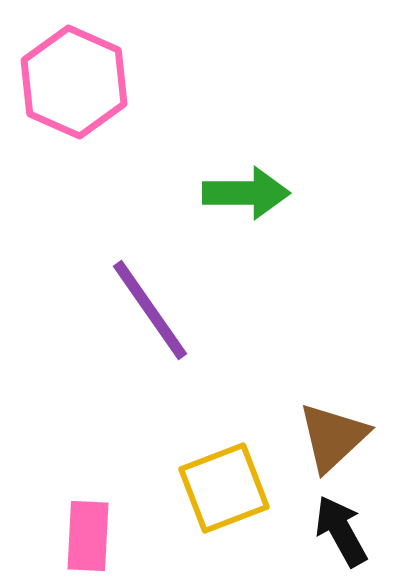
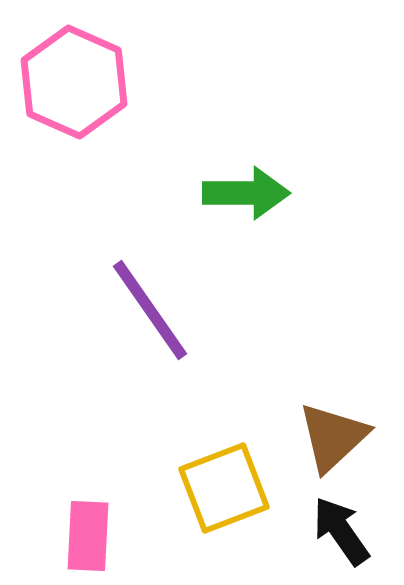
black arrow: rotated 6 degrees counterclockwise
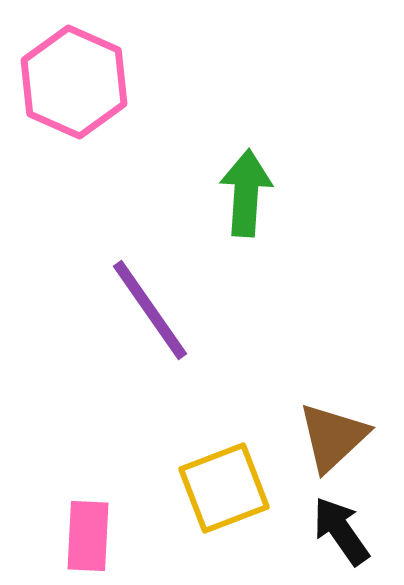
green arrow: rotated 86 degrees counterclockwise
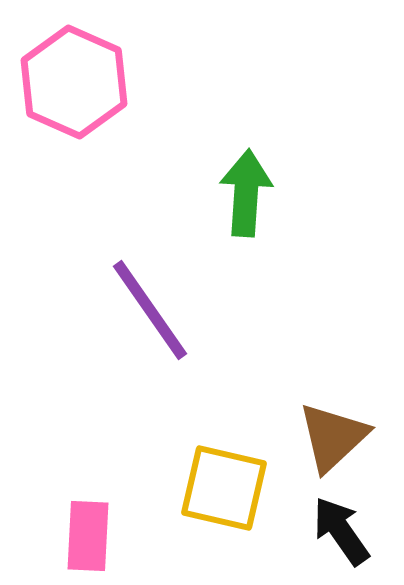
yellow square: rotated 34 degrees clockwise
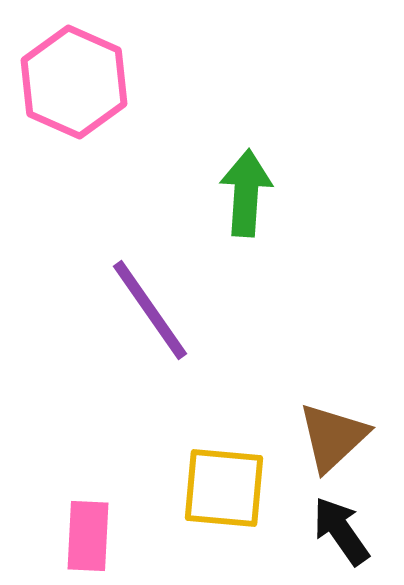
yellow square: rotated 8 degrees counterclockwise
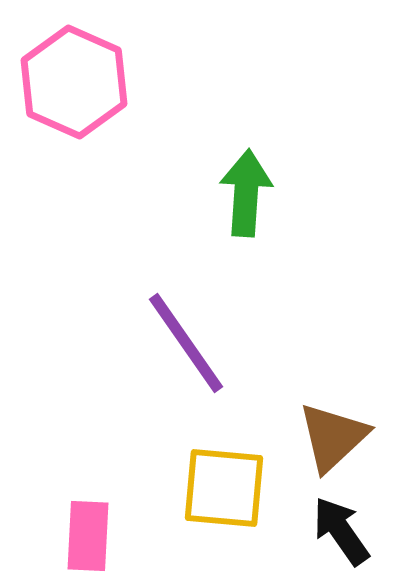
purple line: moved 36 px right, 33 px down
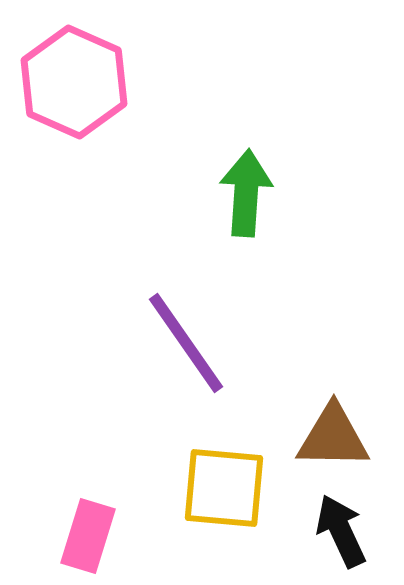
brown triangle: rotated 44 degrees clockwise
black arrow: rotated 10 degrees clockwise
pink rectangle: rotated 14 degrees clockwise
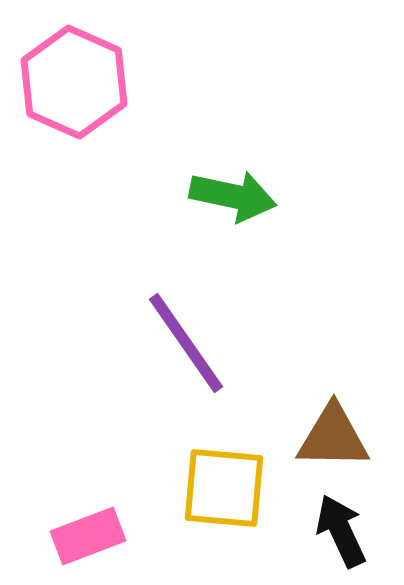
green arrow: moved 13 px left, 3 px down; rotated 98 degrees clockwise
pink rectangle: rotated 52 degrees clockwise
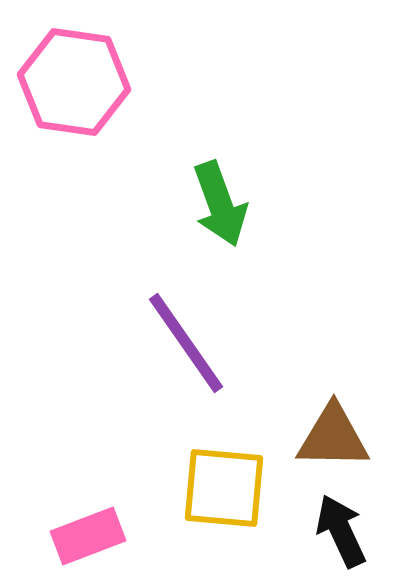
pink hexagon: rotated 16 degrees counterclockwise
green arrow: moved 13 px left, 8 px down; rotated 58 degrees clockwise
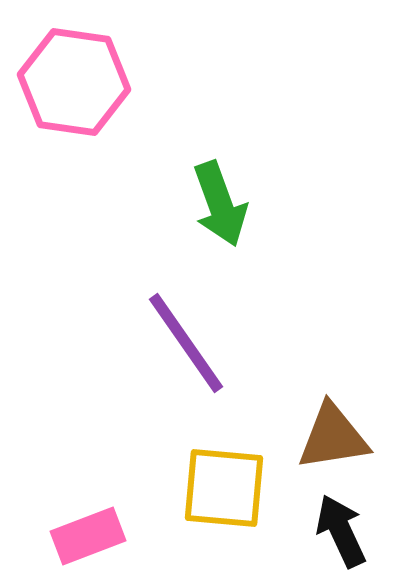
brown triangle: rotated 10 degrees counterclockwise
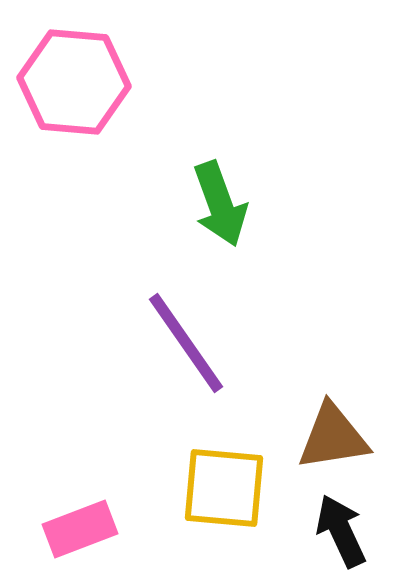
pink hexagon: rotated 3 degrees counterclockwise
pink rectangle: moved 8 px left, 7 px up
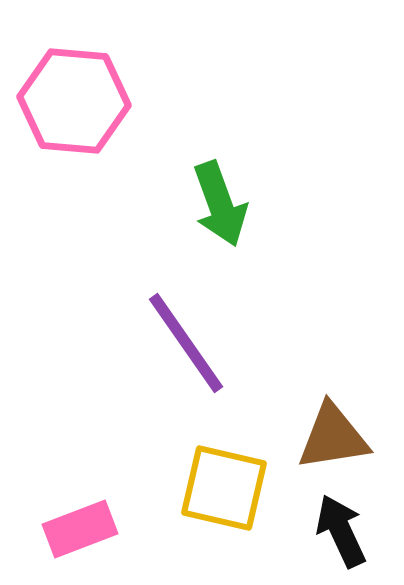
pink hexagon: moved 19 px down
yellow square: rotated 8 degrees clockwise
